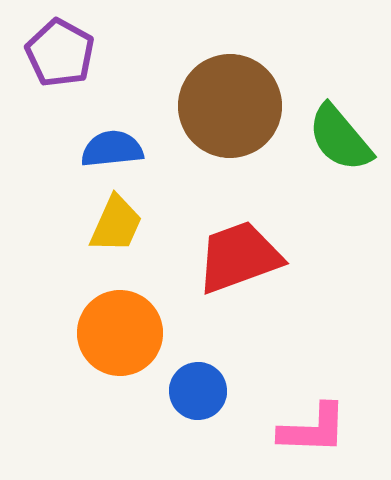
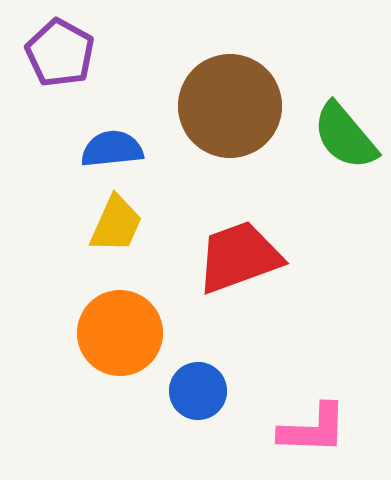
green semicircle: moved 5 px right, 2 px up
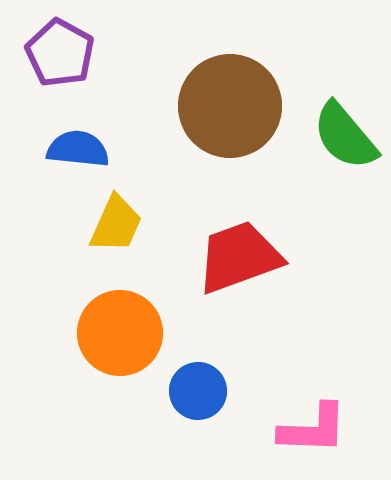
blue semicircle: moved 34 px left; rotated 12 degrees clockwise
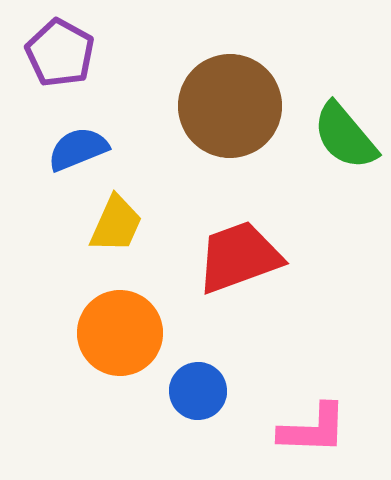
blue semicircle: rotated 28 degrees counterclockwise
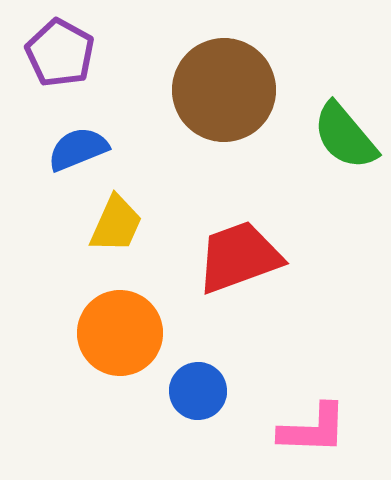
brown circle: moved 6 px left, 16 px up
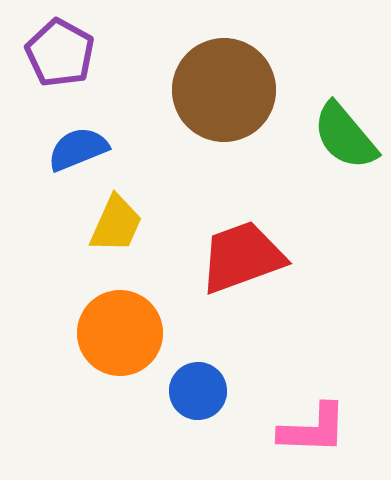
red trapezoid: moved 3 px right
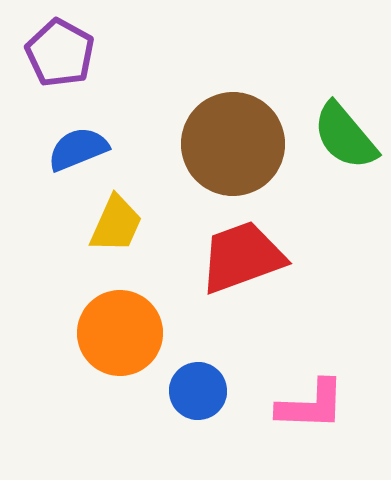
brown circle: moved 9 px right, 54 px down
pink L-shape: moved 2 px left, 24 px up
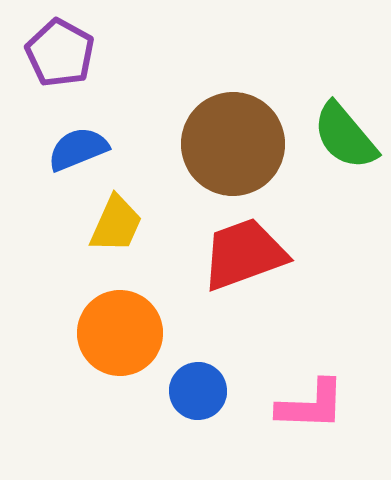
red trapezoid: moved 2 px right, 3 px up
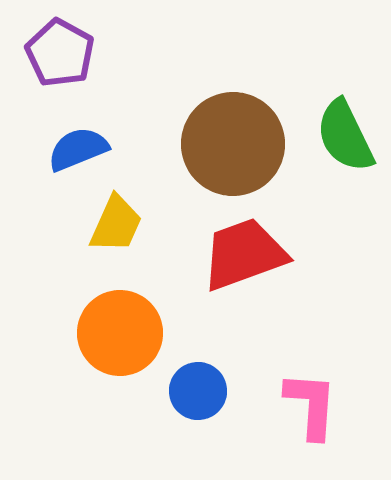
green semicircle: rotated 14 degrees clockwise
pink L-shape: rotated 88 degrees counterclockwise
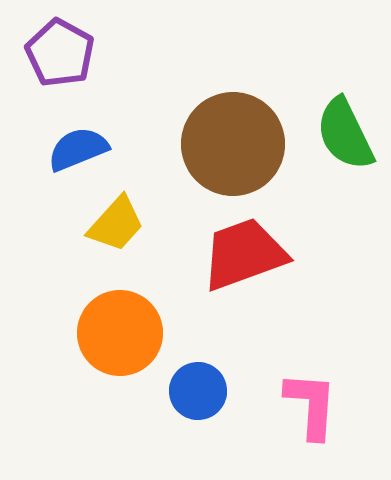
green semicircle: moved 2 px up
yellow trapezoid: rotated 18 degrees clockwise
